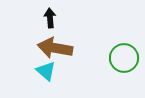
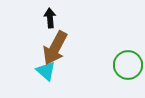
brown arrow: rotated 72 degrees counterclockwise
green circle: moved 4 px right, 7 px down
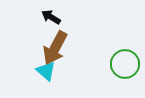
black arrow: moved 1 px right, 1 px up; rotated 54 degrees counterclockwise
green circle: moved 3 px left, 1 px up
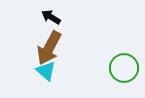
brown arrow: moved 6 px left
green circle: moved 1 px left, 4 px down
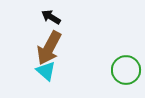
green circle: moved 2 px right, 2 px down
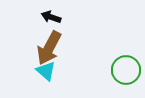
black arrow: rotated 12 degrees counterclockwise
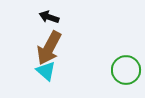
black arrow: moved 2 px left
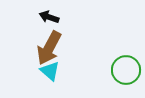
cyan triangle: moved 4 px right
